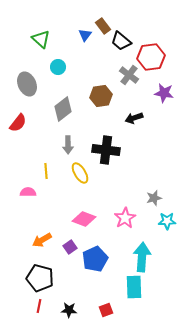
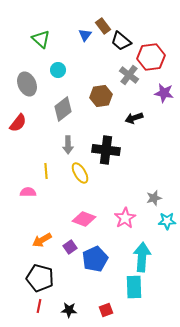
cyan circle: moved 3 px down
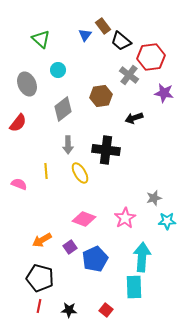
pink semicircle: moved 9 px left, 8 px up; rotated 21 degrees clockwise
red square: rotated 32 degrees counterclockwise
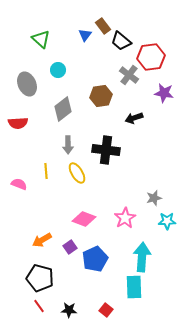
red semicircle: rotated 48 degrees clockwise
yellow ellipse: moved 3 px left
red line: rotated 48 degrees counterclockwise
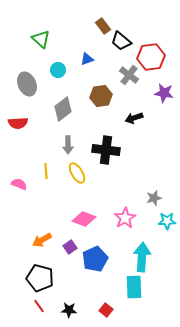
blue triangle: moved 2 px right, 24 px down; rotated 32 degrees clockwise
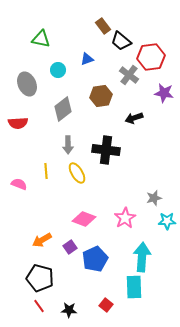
green triangle: rotated 30 degrees counterclockwise
red square: moved 5 px up
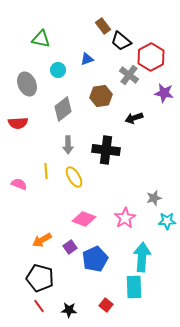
red hexagon: rotated 20 degrees counterclockwise
yellow ellipse: moved 3 px left, 4 px down
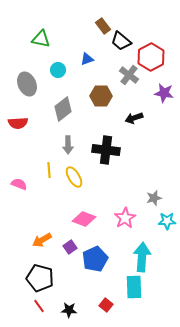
brown hexagon: rotated 10 degrees clockwise
yellow line: moved 3 px right, 1 px up
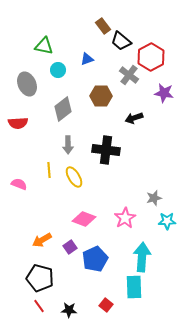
green triangle: moved 3 px right, 7 px down
